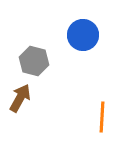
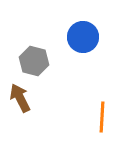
blue circle: moved 2 px down
brown arrow: rotated 56 degrees counterclockwise
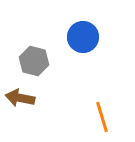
brown arrow: rotated 52 degrees counterclockwise
orange line: rotated 20 degrees counterclockwise
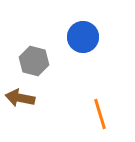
orange line: moved 2 px left, 3 px up
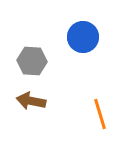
gray hexagon: moved 2 px left; rotated 12 degrees counterclockwise
brown arrow: moved 11 px right, 3 px down
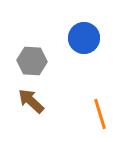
blue circle: moved 1 px right, 1 px down
brown arrow: rotated 32 degrees clockwise
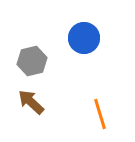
gray hexagon: rotated 16 degrees counterclockwise
brown arrow: moved 1 px down
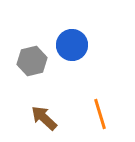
blue circle: moved 12 px left, 7 px down
brown arrow: moved 13 px right, 16 px down
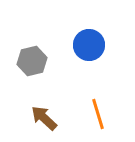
blue circle: moved 17 px right
orange line: moved 2 px left
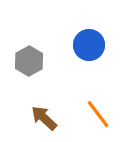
gray hexagon: moved 3 px left; rotated 16 degrees counterclockwise
orange line: rotated 20 degrees counterclockwise
